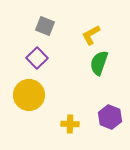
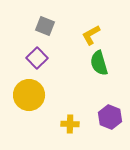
green semicircle: rotated 35 degrees counterclockwise
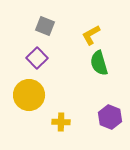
yellow cross: moved 9 px left, 2 px up
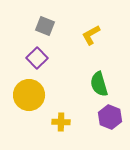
green semicircle: moved 21 px down
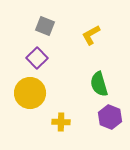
yellow circle: moved 1 px right, 2 px up
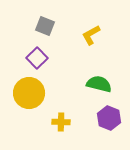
green semicircle: rotated 120 degrees clockwise
yellow circle: moved 1 px left
purple hexagon: moved 1 px left, 1 px down
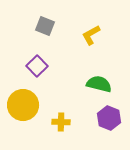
purple square: moved 8 px down
yellow circle: moved 6 px left, 12 px down
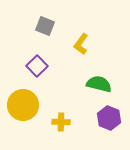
yellow L-shape: moved 10 px left, 9 px down; rotated 25 degrees counterclockwise
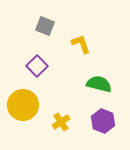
yellow L-shape: rotated 125 degrees clockwise
purple hexagon: moved 6 px left, 3 px down
yellow cross: rotated 36 degrees counterclockwise
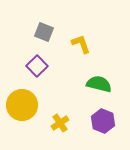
gray square: moved 1 px left, 6 px down
yellow circle: moved 1 px left
yellow cross: moved 1 px left, 1 px down
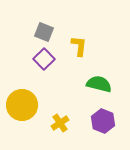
yellow L-shape: moved 2 px left, 2 px down; rotated 25 degrees clockwise
purple square: moved 7 px right, 7 px up
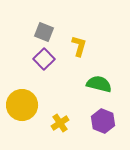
yellow L-shape: rotated 10 degrees clockwise
